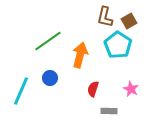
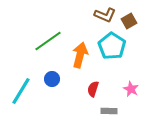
brown L-shape: moved 2 px up; rotated 80 degrees counterclockwise
cyan pentagon: moved 6 px left, 1 px down
blue circle: moved 2 px right, 1 px down
cyan line: rotated 8 degrees clockwise
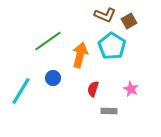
blue circle: moved 1 px right, 1 px up
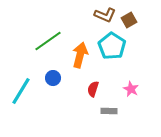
brown square: moved 1 px up
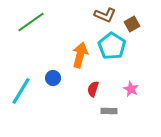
brown square: moved 3 px right, 4 px down
green line: moved 17 px left, 19 px up
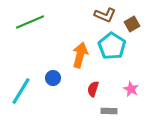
green line: moved 1 px left; rotated 12 degrees clockwise
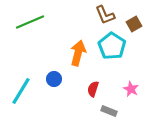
brown L-shape: rotated 45 degrees clockwise
brown square: moved 2 px right
orange arrow: moved 2 px left, 2 px up
blue circle: moved 1 px right, 1 px down
gray rectangle: rotated 21 degrees clockwise
